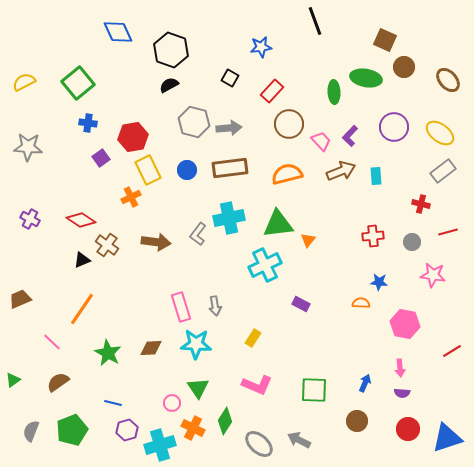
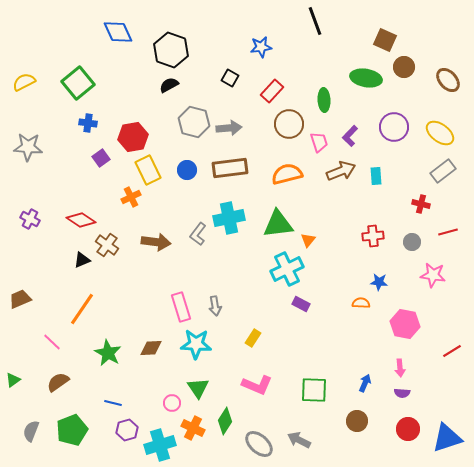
green ellipse at (334, 92): moved 10 px left, 8 px down
pink trapezoid at (321, 141): moved 2 px left, 1 px down; rotated 25 degrees clockwise
cyan cross at (265, 265): moved 22 px right, 4 px down
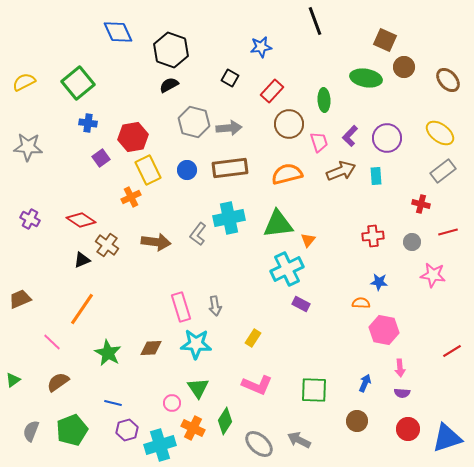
purple circle at (394, 127): moved 7 px left, 11 px down
pink hexagon at (405, 324): moved 21 px left, 6 px down
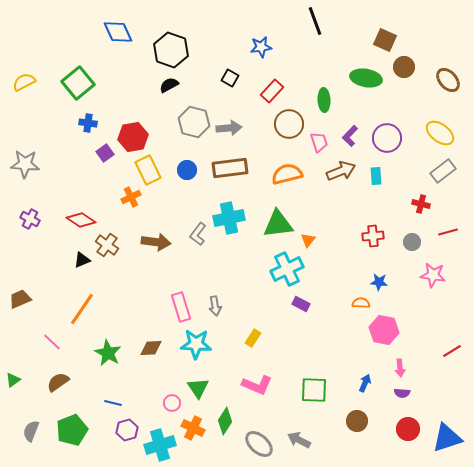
gray star at (28, 147): moved 3 px left, 17 px down
purple square at (101, 158): moved 4 px right, 5 px up
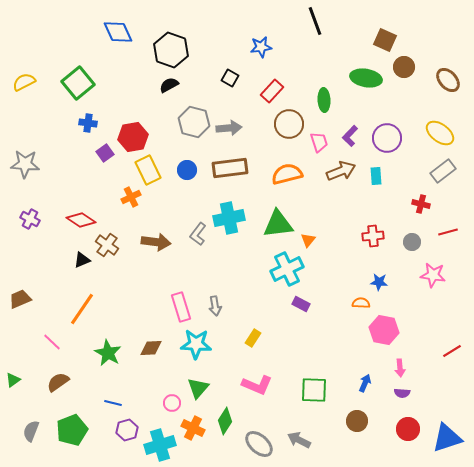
green triangle at (198, 388): rotated 15 degrees clockwise
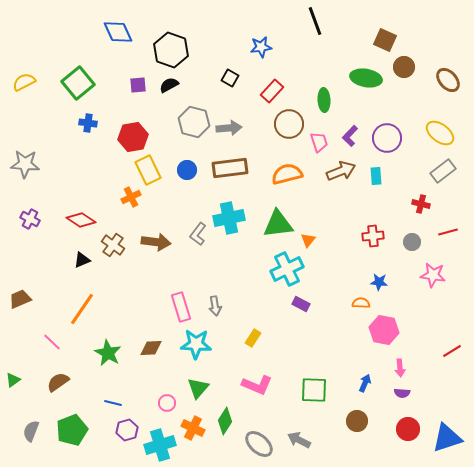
purple square at (105, 153): moved 33 px right, 68 px up; rotated 30 degrees clockwise
brown cross at (107, 245): moved 6 px right
pink circle at (172, 403): moved 5 px left
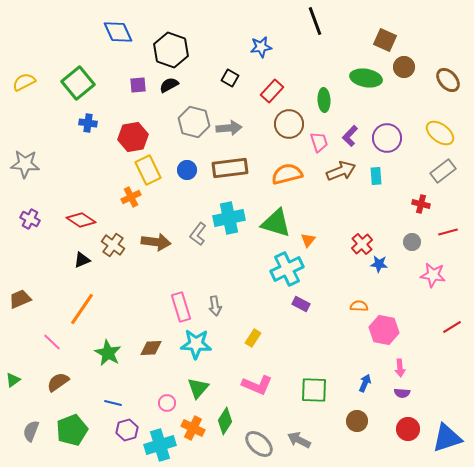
green triangle at (278, 224): moved 2 px left, 1 px up; rotated 24 degrees clockwise
red cross at (373, 236): moved 11 px left, 8 px down; rotated 35 degrees counterclockwise
blue star at (379, 282): moved 18 px up
orange semicircle at (361, 303): moved 2 px left, 3 px down
red line at (452, 351): moved 24 px up
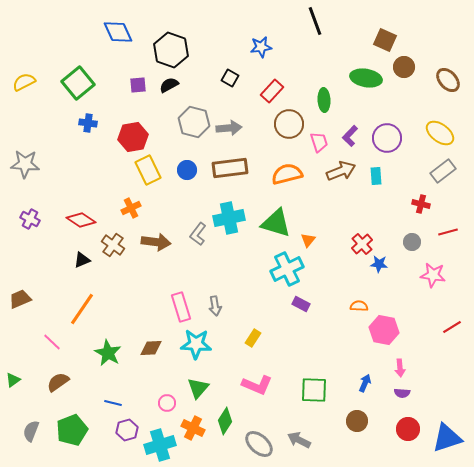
orange cross at (131, 197): moved 11 px down
